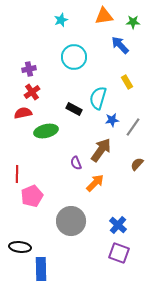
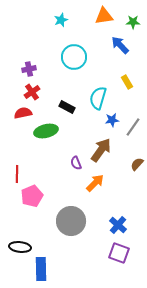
black rectangle: moved 7 px left, 2 px up
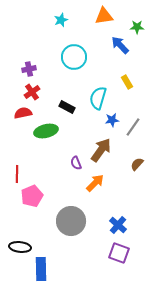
green star: moved 4 px right, 5 px down
